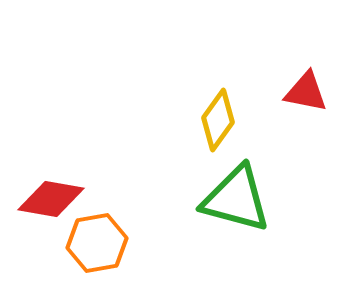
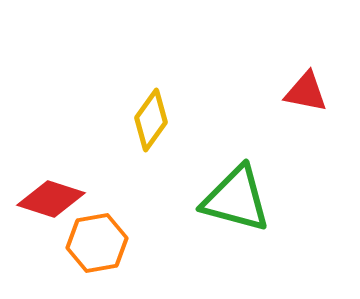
yellow diamond: moved 67 px left
red diamond: rotated 8 degrees clockwise
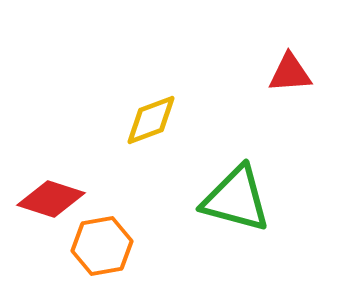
red triangle: moved 16 px left, 19 px up; rotated 15 degrees counterclockwise
yellow diamond: rotated 34 degrees clockwise
orange hexagon: moved 5 px right, 3 px down
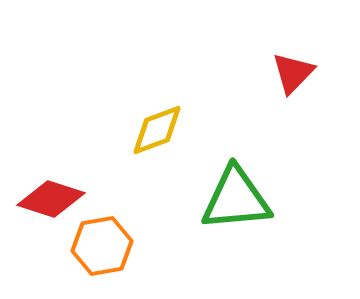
red triangle: moved 3 px right; rotated 42 degrees counterclockwise
yellow diamond: moved 6 px right, 10 px down
green triangle: rotated 20 degrees counterclockwise
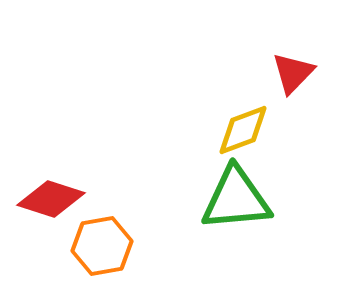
yellow diamond: moved 86 px right
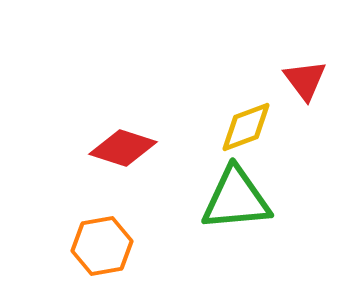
red triangle: moved 12 px right, 7 px down; rotated 21 degrees counterclockwise
yellow diamond: moved 3 px right, 3 px up
red diamond: moved 72 px right, 51 px up
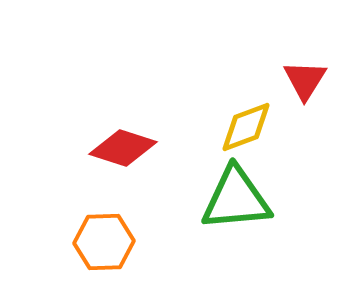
red triangle: rotated 9 degrees clockwise
orange hexagon: moved 2 px right, 4 px up; rotated 8 degrees clockwise
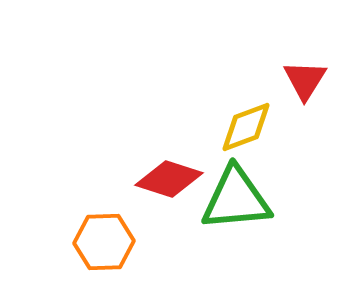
red diamond: moved 46 px right, 31 px down
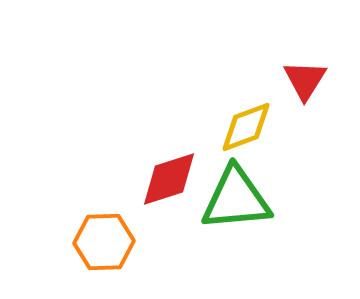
red diamond: rotated 36 degrees counterclockwise
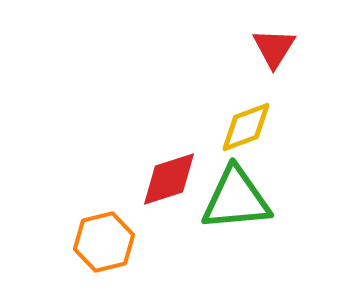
red triangle: moved 31 px left, 32 px up
orange hexagon: rotated 12 degrees counterclockwise
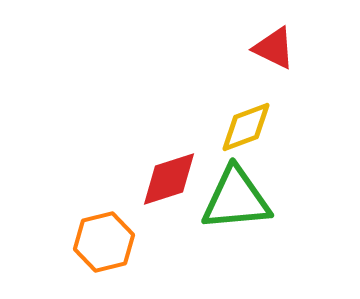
red triangle: rotated 36 degrees counterclockwise
